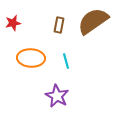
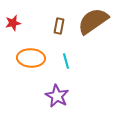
brown rectangle: moved 1 px down
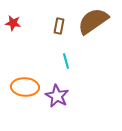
red star: rotated 21 degrees clockwise
orange ellipse: moved 6 px left, 29 px down
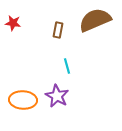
brown semicircle: moved 2 px right, 1 px up; rotated 12 degrees clockwise
brown rectangle: moved 1 px left, 4 px down
cyan line: moved 1 px right, 5 px down
orange ellipse: moved 2 px left, 13 px down
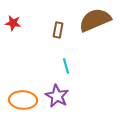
cyan line: moved 1 px left
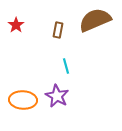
red star: moved 3 px right, 2 px down; rotated 28 degrees clockwise
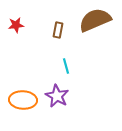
red star: rotated 28 degrees clockwise
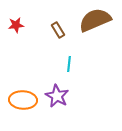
brown rectangle: rotated 42 degrees counterclockwise
cyan line: moved 3 px right, 2 px up; rotated 21 degrees clockwise
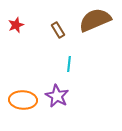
red star: rotated 14 degrees counterclockwise
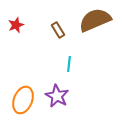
orange ellipse: rotated 72 degrees counterclockwise
